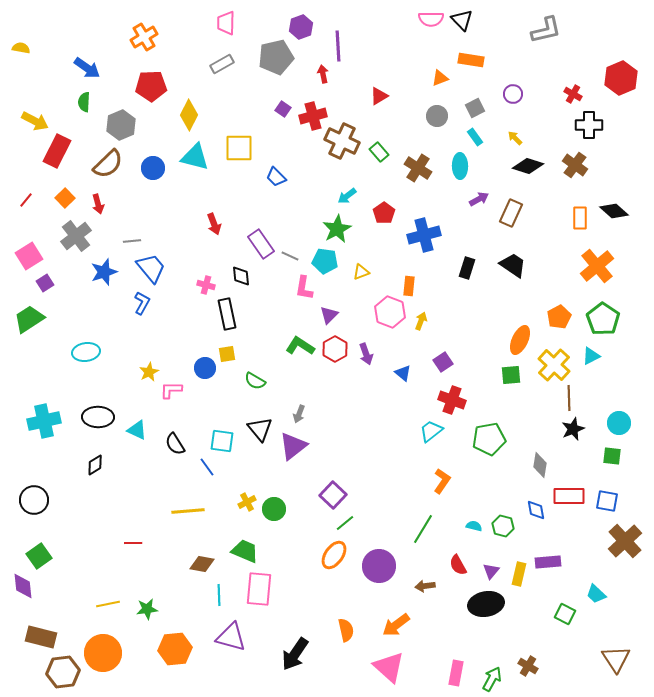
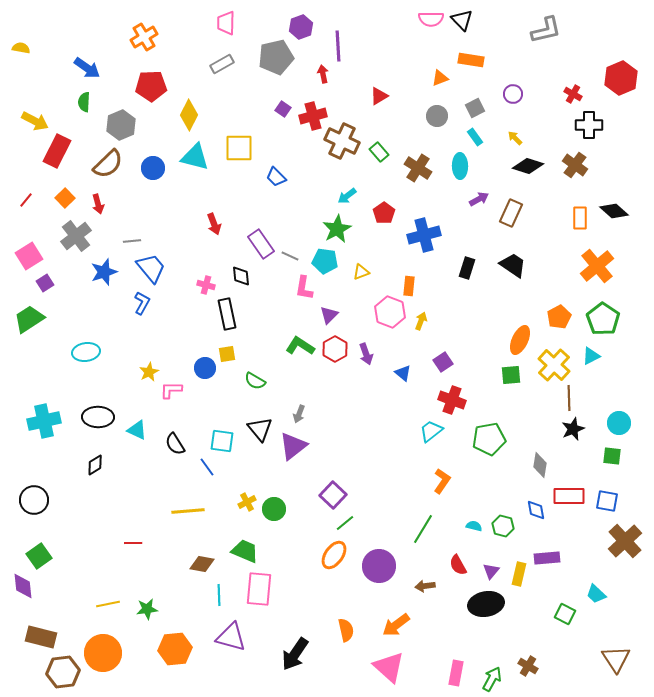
purple rectangle at (548, 562): moved 1 px left, 4 px up
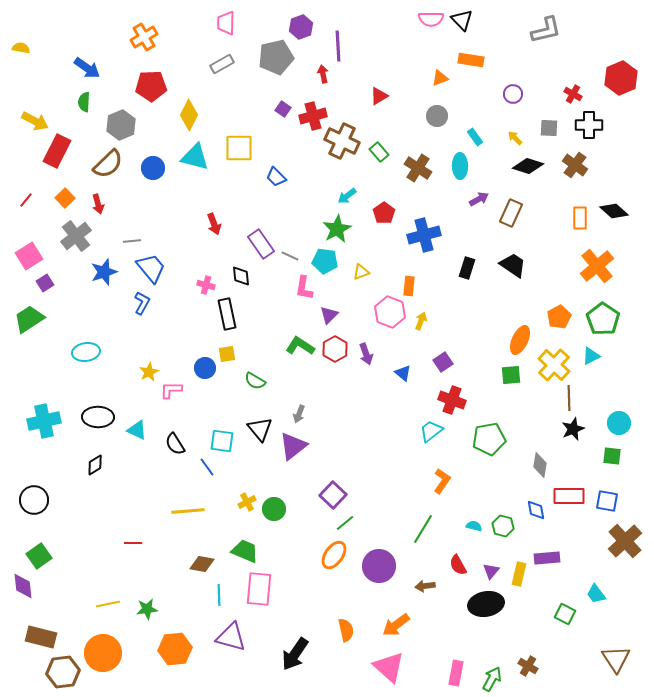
gray square at (475, 108): moved 74 px right, 20 px down; rotated 30 degrees clockwise
cyan trapezoid at (596, 594): rotated 10 degrees clockwise
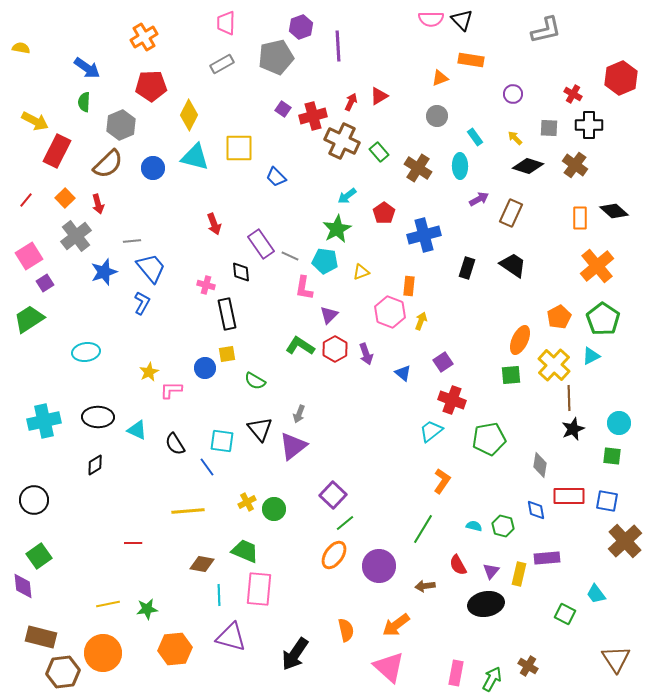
red arrow at (323, 74): moved 28 px right, 28 px down; rotated 36 degrees clockwise
black diamond at (241, 276): moved 4 px up
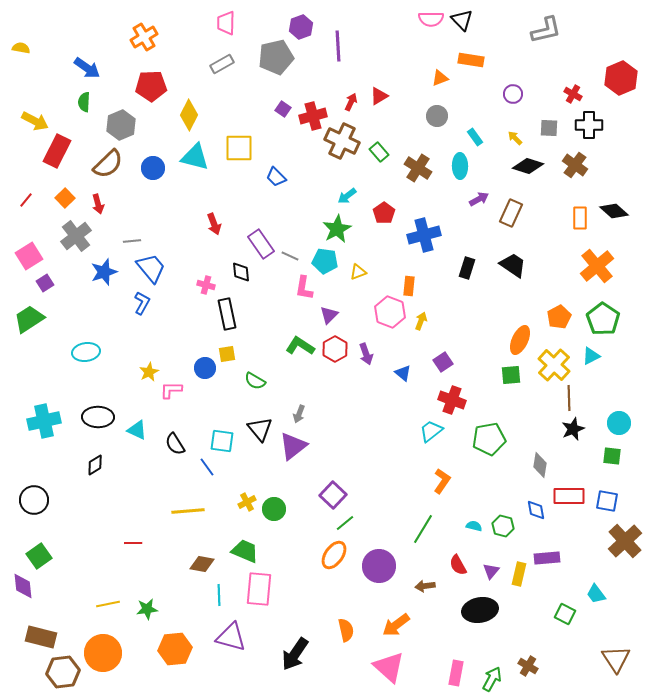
yellow triangle at (361, 272): moved 3 px left
black ellipse at (486, 604): moved 6 px left, 6 px down
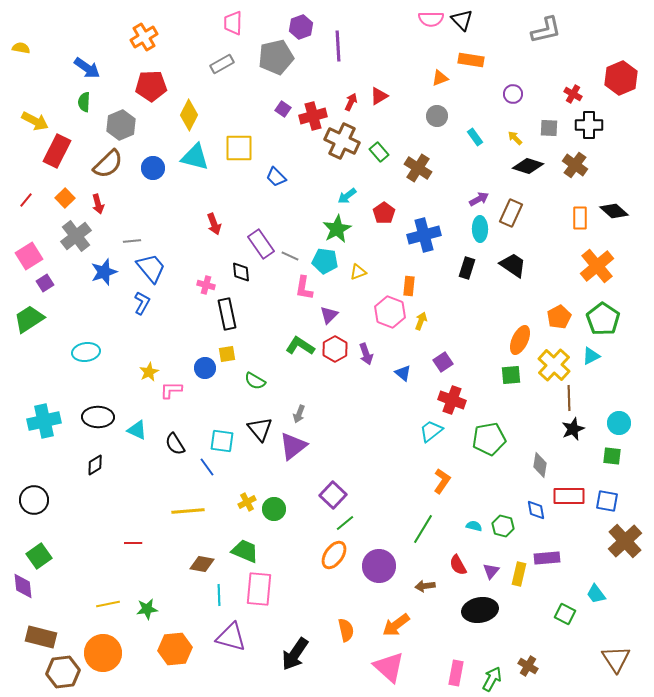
pink trapezoid at (226, 23): moved 7 px right
cyan ellipse at (460, 166): moved 20 px right, 63 px down
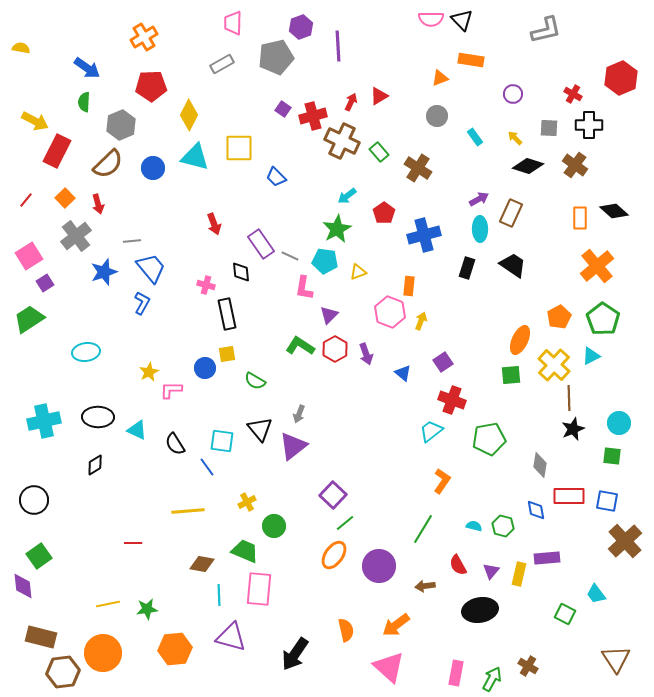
green circle at (274, 509): moved 17 px down
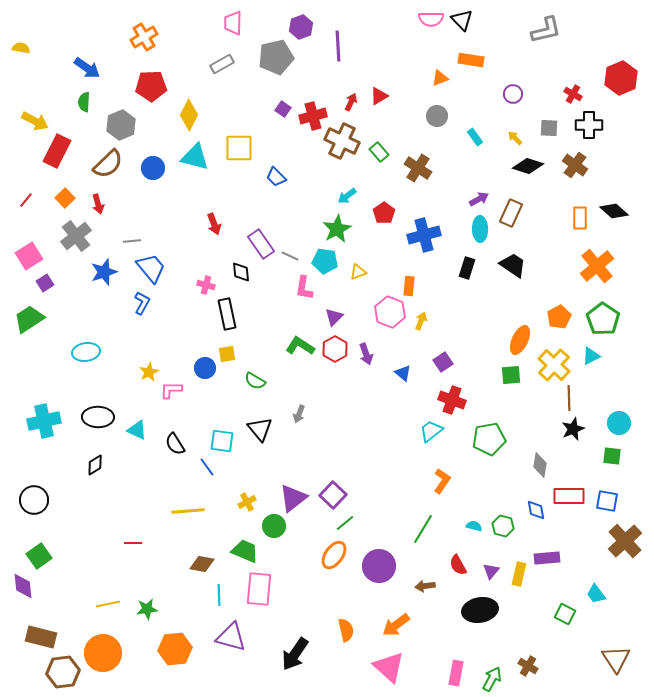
purple triangle at (329, 315): moved 5 px right, 2 px down
purple triangle at (293, 446): moved 52 px down
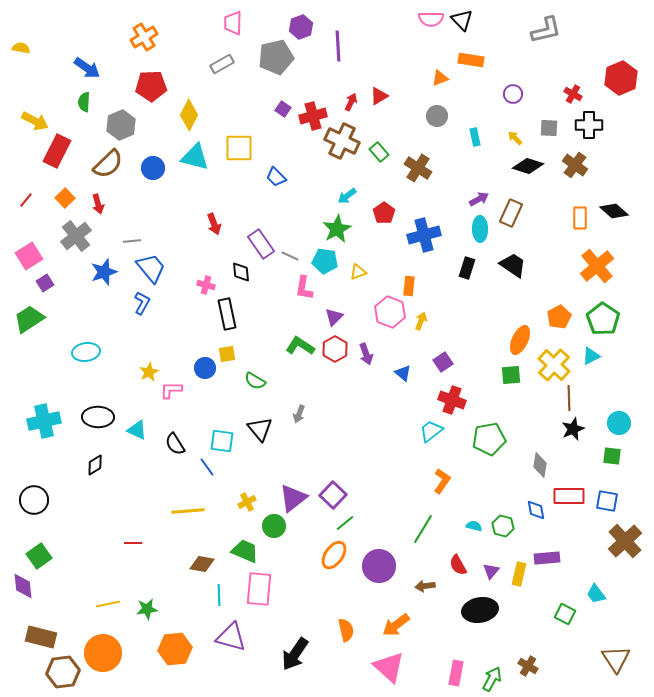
cyan rectangle at (475, 137): rotated 24 degrees clockwise
